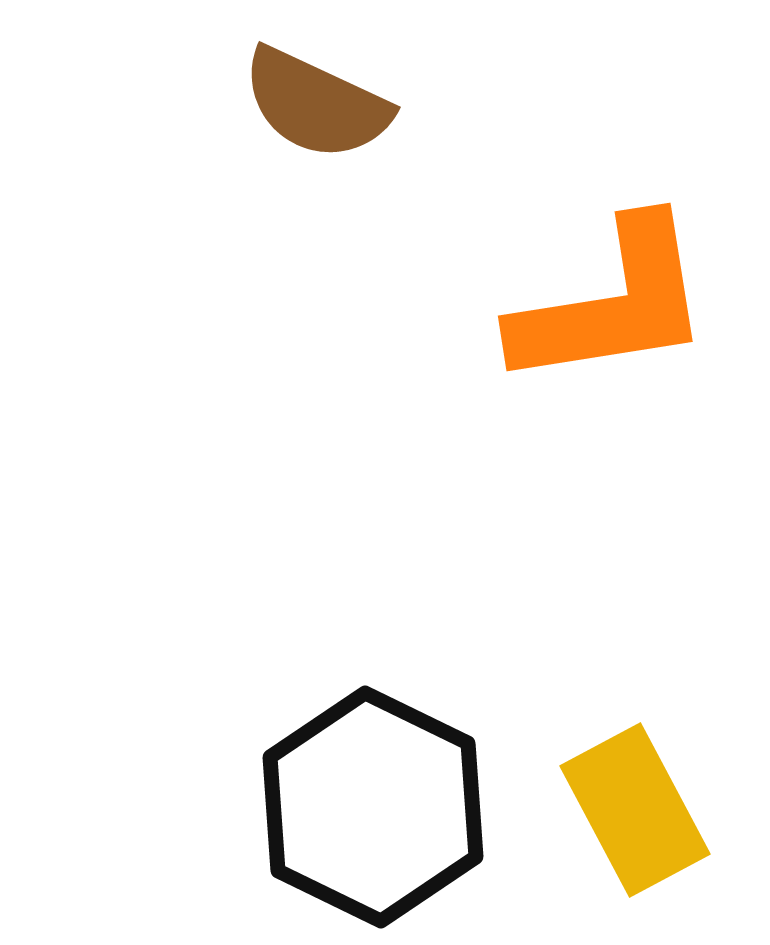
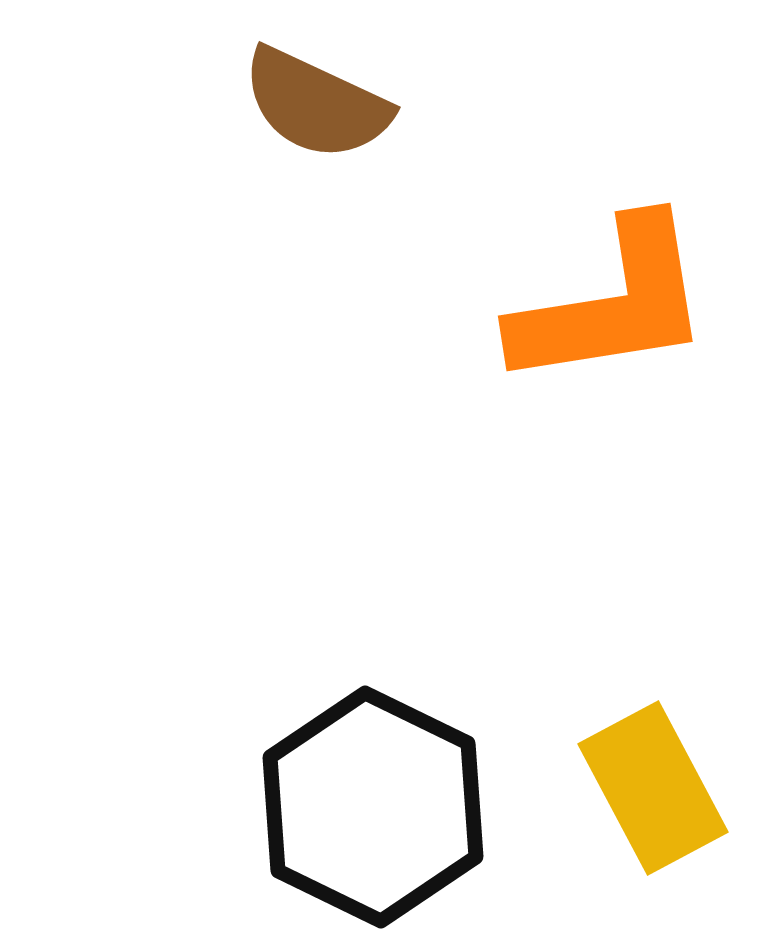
yellow rectangle: moved 18 px right, 22 px up
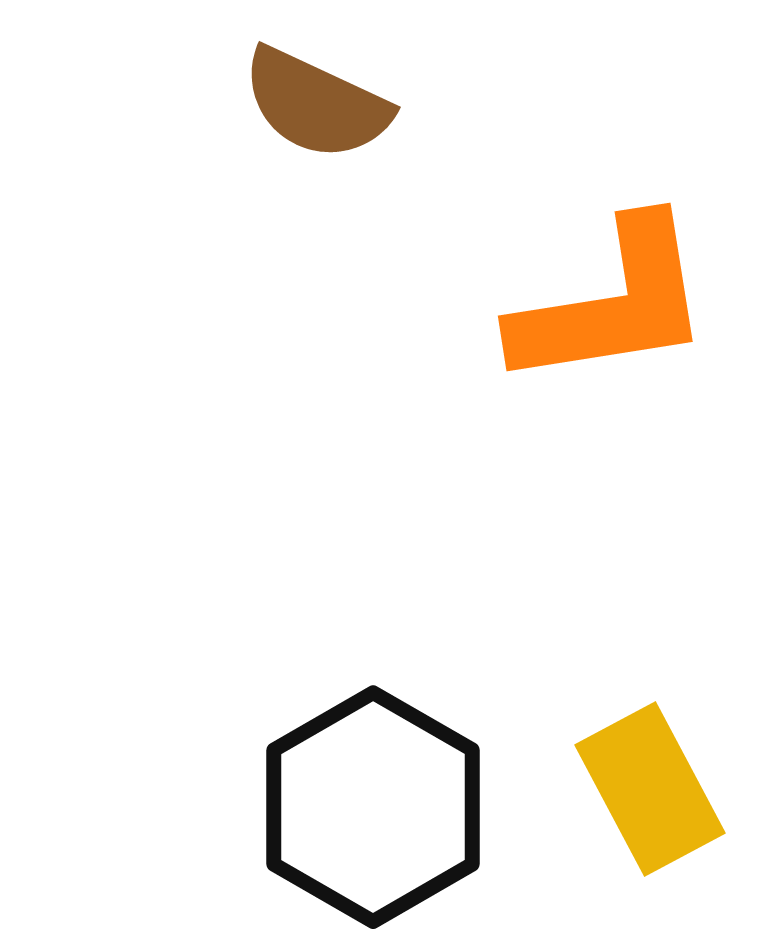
yellow rectangle: moved 3 px left, 1 px down
black hexagon: rotated 4 degrees clockwise
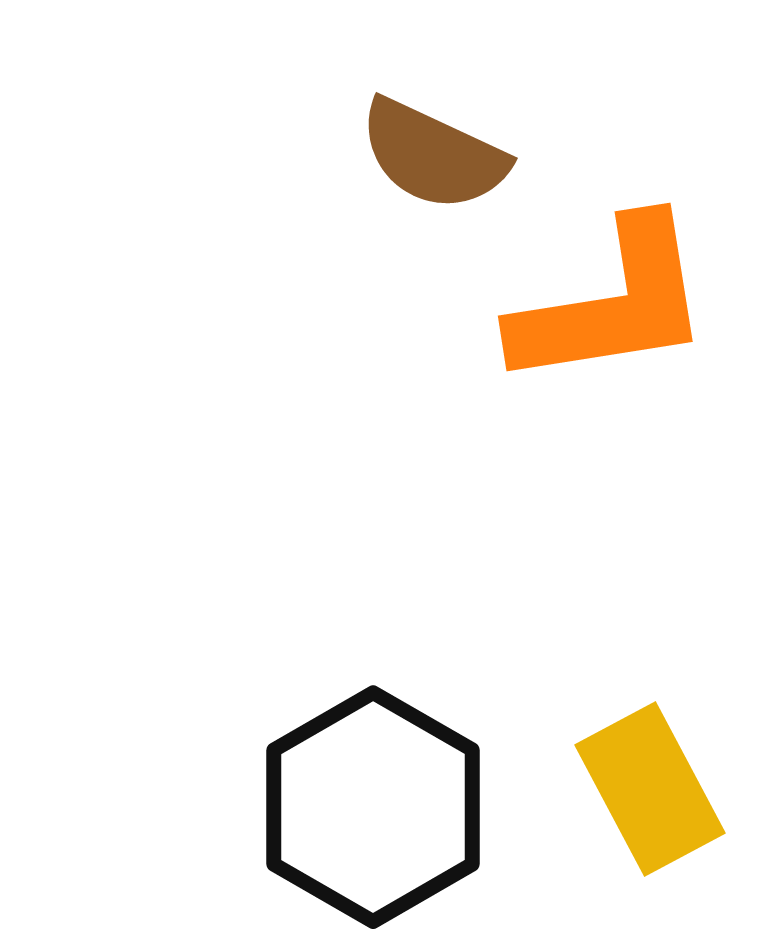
brown semicircle: moved 117 px right, 51 px down
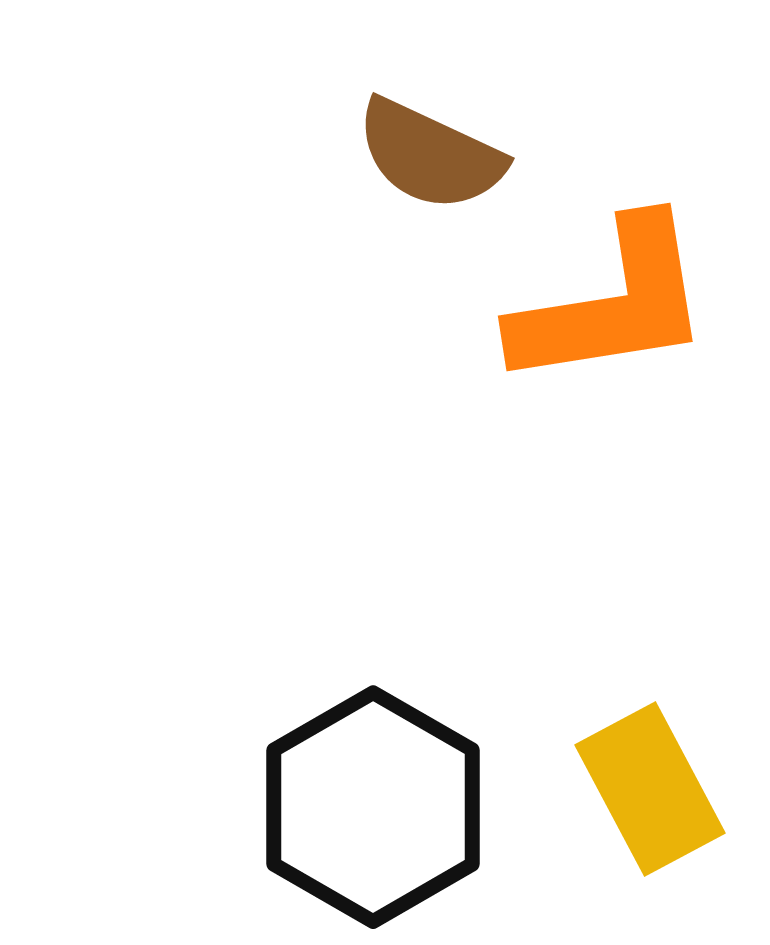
brown semicircle: moved 3 px left
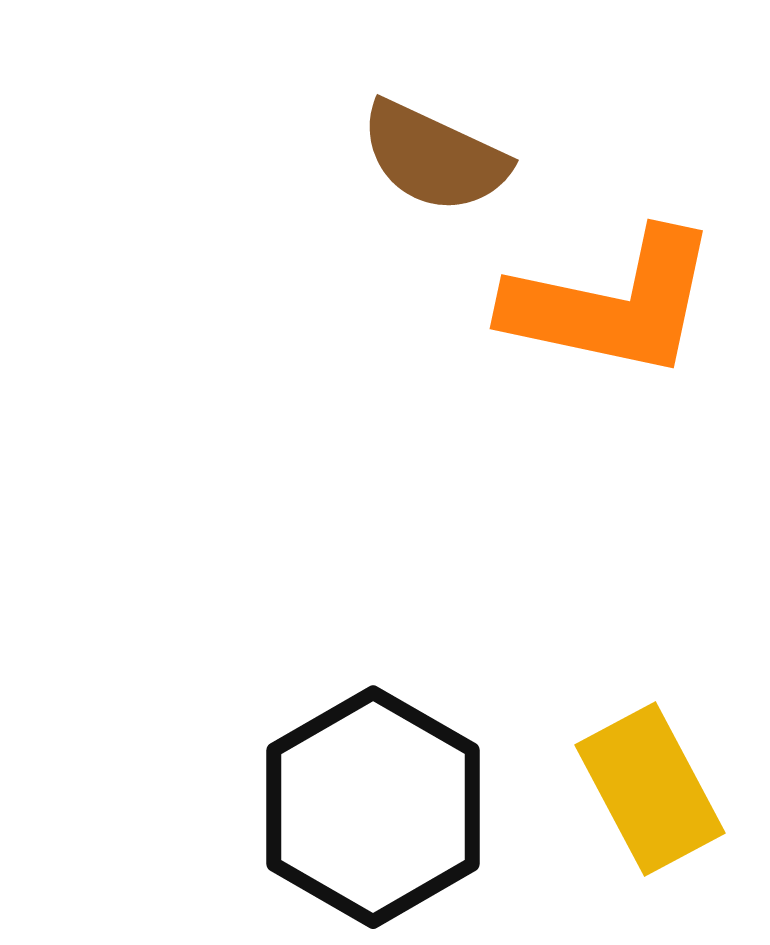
brown semicircle: moved 4 px right, 2 px down
orange L-shape: rotated 21 degrees clockwise
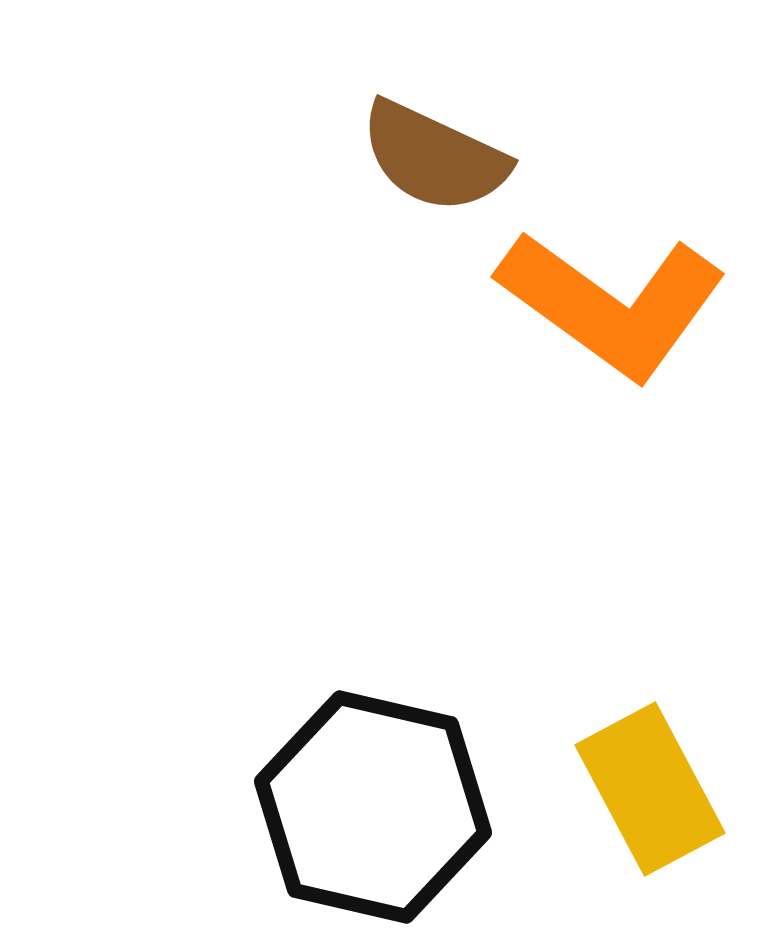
orange L-shape: rotated 24 degrees clockwise
black hexagon: rotated 17 degrees counterclockwise
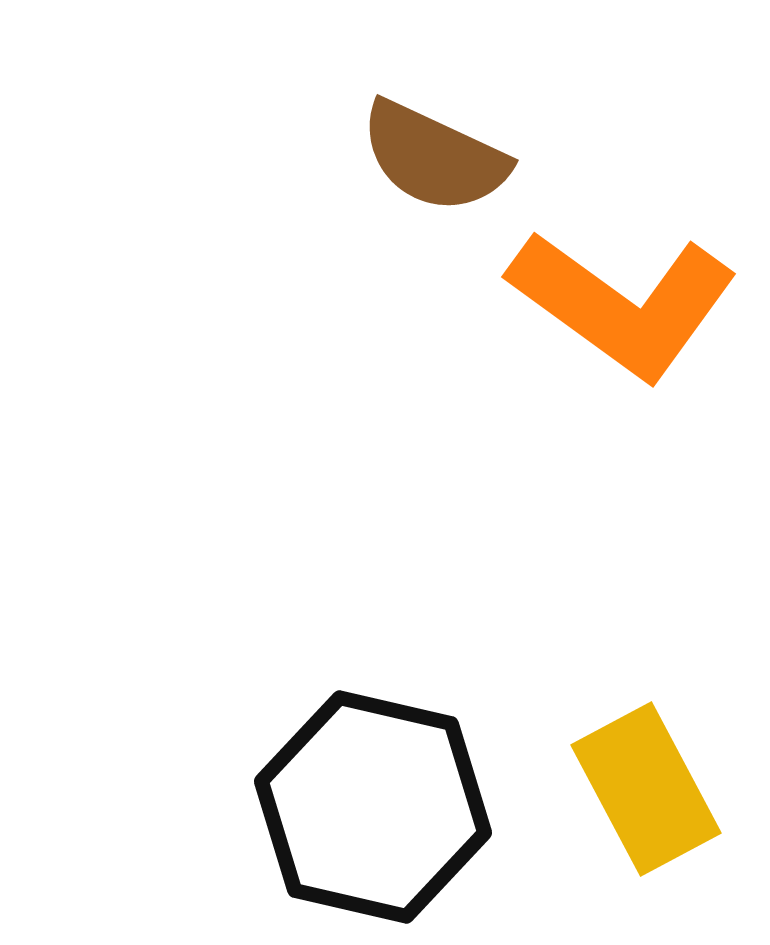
orange L-shape: moved 11 px right
yellow rectangle: moved 4 px left
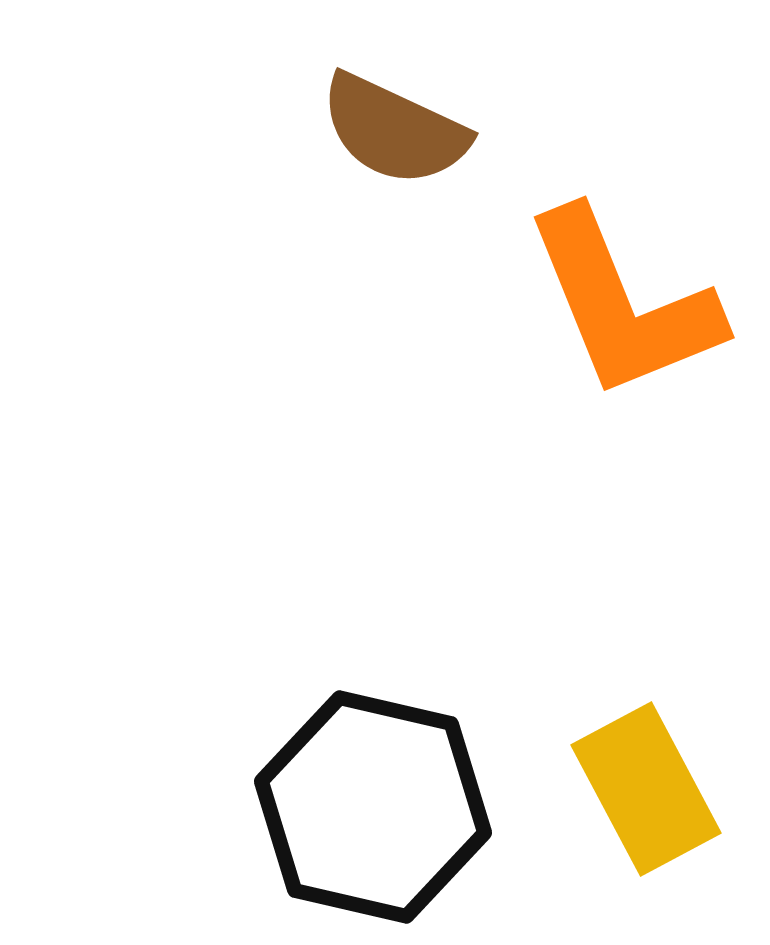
brown semicircle: moved 40 px left, 27 px up
orange L-shape: rotated 32 degrees clockwise
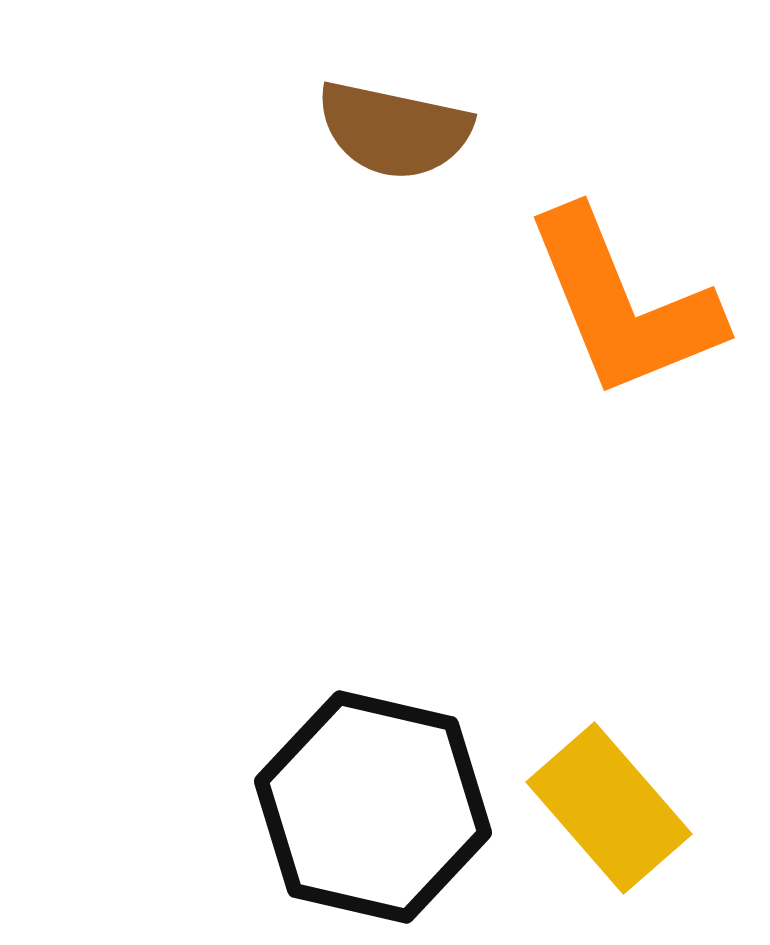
brown semicircle: rotated 13 degrees counterclockwise
yellow rectangle: moved 37 px left, 19 px down; rotated 13 degrees counterclockwise
